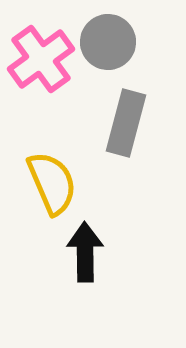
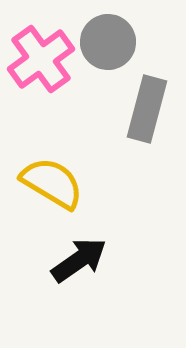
gray rectangle: moved 21 px right, 14 px up
yellow semicircle: rotated 36 degrees counterclockwise
black arrow: moved 6 px left, 8 px down; rotated 56 degrees clockwise
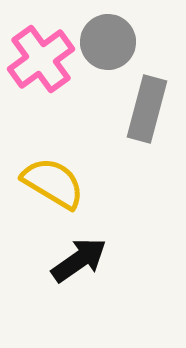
yellow semicircle: moved 1 px right
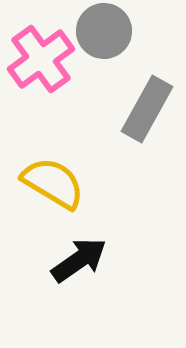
gray circle: moved 4 px left, 11 px up
gray rectangle: rotated 14 degrees clockwise
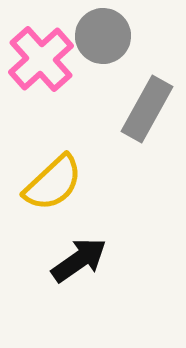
gray circle: moved 1 px left, 5 px down
pink cross: rotated 6 degrees counterclockwise
yellow semicircle: rotated 106 degrees clockwise
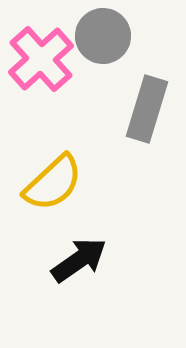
gray rectangle: rotated 12 degrees counterclockwise
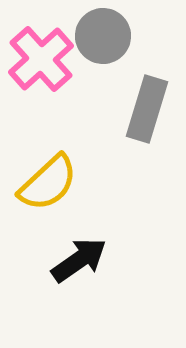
yellow semicircle: moved 5 px left
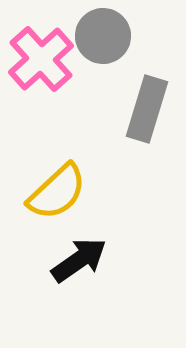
yellow semicircle: moved 9 px right, 9 px down
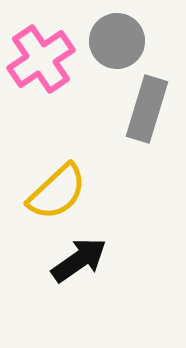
gray circle: moved 14 px right, 5 px down
pink cross: rotated 8 degrees clockwise
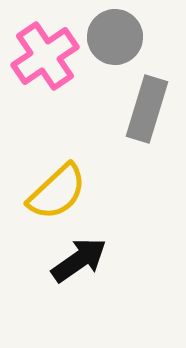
gray circle: moved 2 px left, 4 px up
pink cross: moved 4 px right, 3 px up
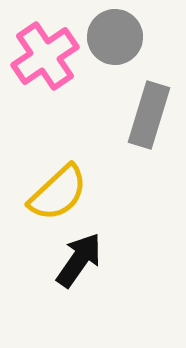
gray rectangle: moved 2 px right, 6 px down
yellow semicircle: moved 1 px right, 1 px down
black arrow: rotated 20 degrees counterclockwise
